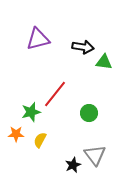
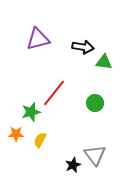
red line: moved 1 px left, 1 px up
green circle: moved 6 px right, 10 px up
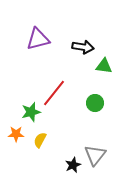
green triangle: moved 4 px down
gray triangle: rotated 15 degrees clockwise
